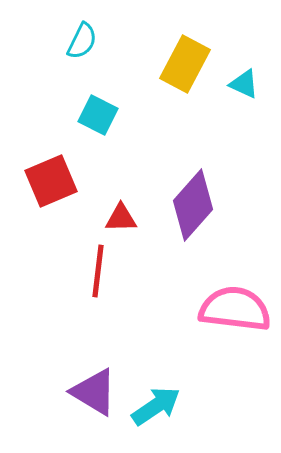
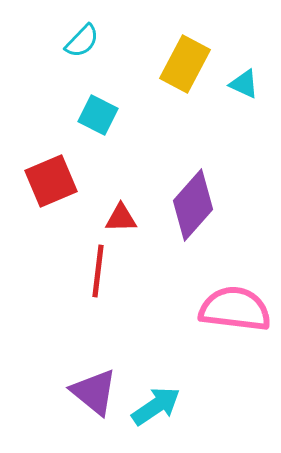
cyan semicircle: rotated 18 degrees clockwise
purple triangle: rotated 8 degrees clockwise
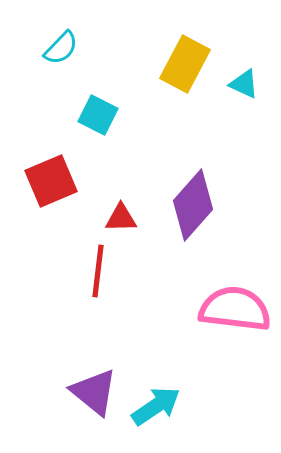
cyan semicircle: moved 21 px left, 7 px down
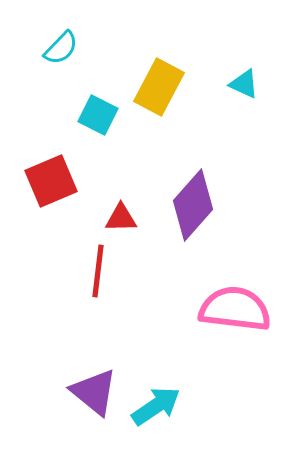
yellow rectangle: moved 26 px left, 23 px down
